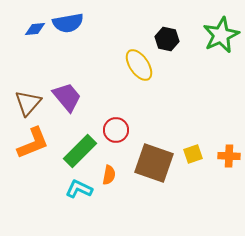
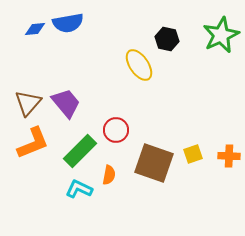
purple trapezoid: moved 1 px left, 6 px down
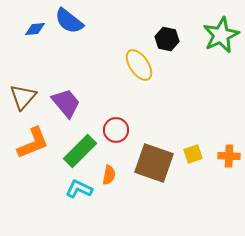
blue semicircle: moved 1 px right, 2 px up; rotated 48 degrees clockwise
brown triangle: moved 5 px left, 6 px up
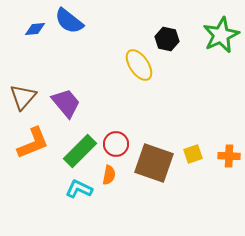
red circle: moved 14 px down
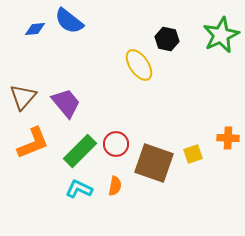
orange cross: moved 1 px left, 18 px up
orange semicircle: moved 6 px right, 11 px down
